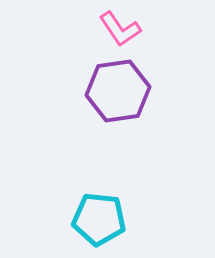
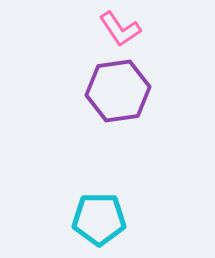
cyan pentagon: rotated 6 degrees counterclockwise
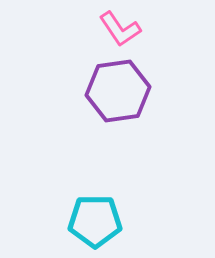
cyan pentagon: moved 4 px left, 2 px down
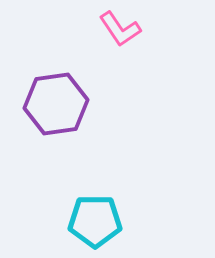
purple hexagon: moved 62 px left, 13 px down
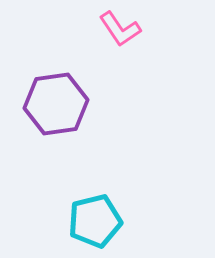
cyan pentagon: rotated 14 degrees counterclockwise
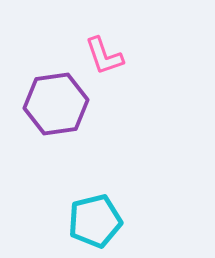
pink L-shape: moved 16 px left, 27 px down; rotated 15 degrees clockwise
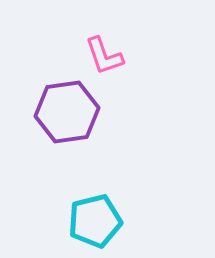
purple hexagon: moved 11 px right, 8 px down
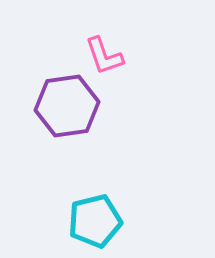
purple hexagon: moved 6 px up
